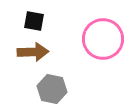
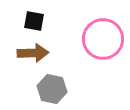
brown arrow: moved 1 px down
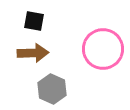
pink circle: moved 10 px down
gray hexagon: rotated 12 degrees clockwise
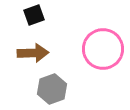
black square: moved 6 px up; rotated 30 degrees counterclockwise
gray hexagon: rotated 16 degrees clockwise
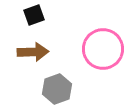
brown arrow: moved 1 px up
gray hexagon: moved 5 px right
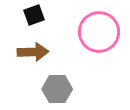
pink circle: moved 4 px left, 17 px up
gray hexagon: rotated 20 degrees clockwise
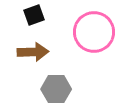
pink circle: moved 5 px left
gray hexagon: moved 1 px left
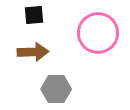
black square: rotated 15 degrees clockwise
pink circle: moved 4 px right, 1 px down
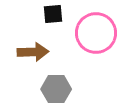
black square: moved 19 px right, 1 px up
pink circle: moved 2 px left
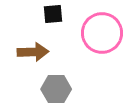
pink circle: moved 6 px right
